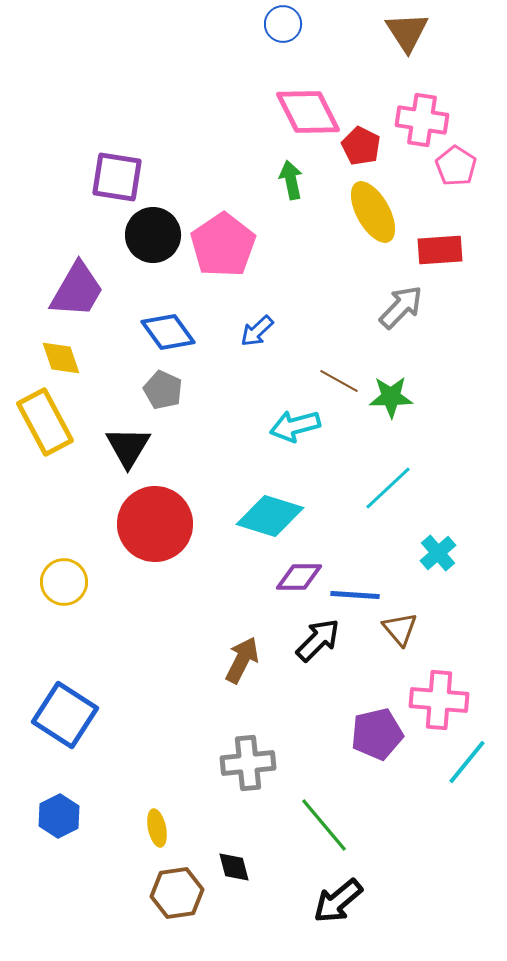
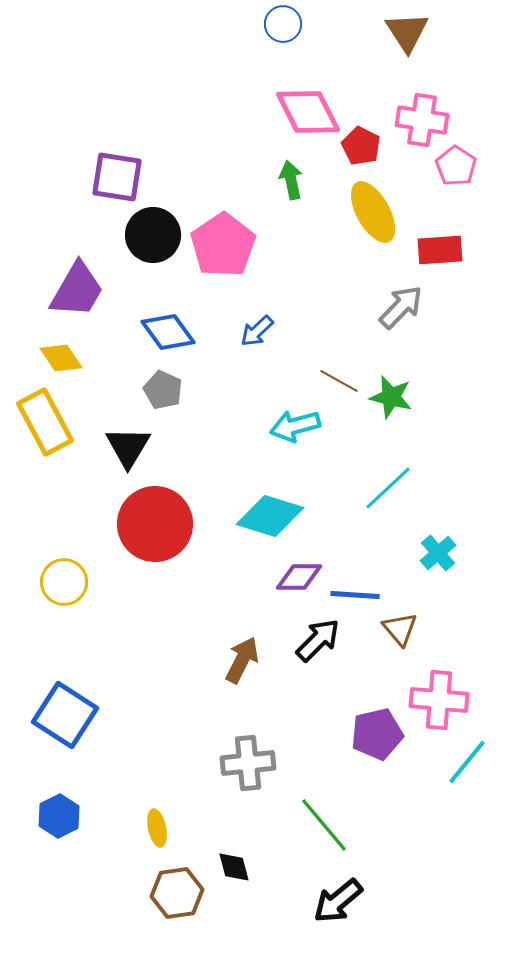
yellow diamond at (61, 358): rotated 15 degrees counterclockwise
green star at (391, 397): rotated 15 degrees clockwise
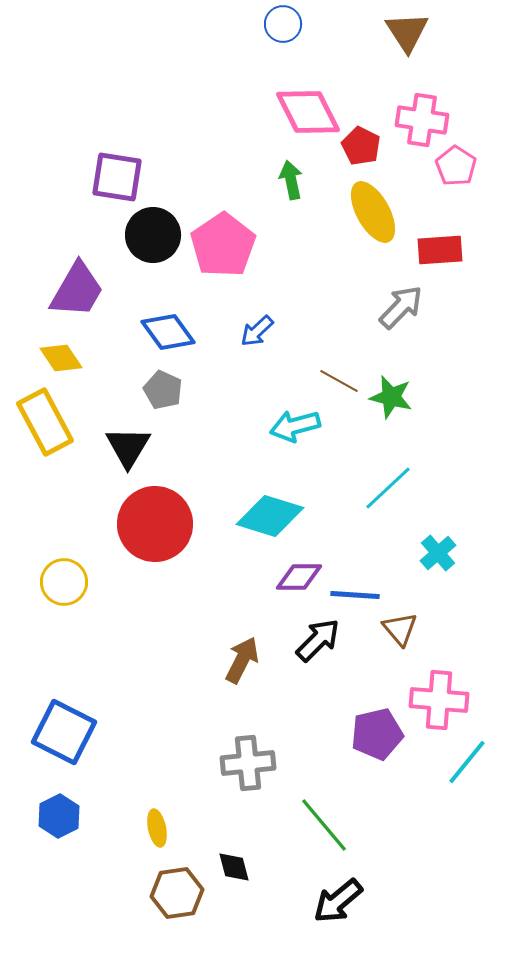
blue square at (65, 715): moved 1 px left, 17 px down; rotated 6 degrees counterclockwise
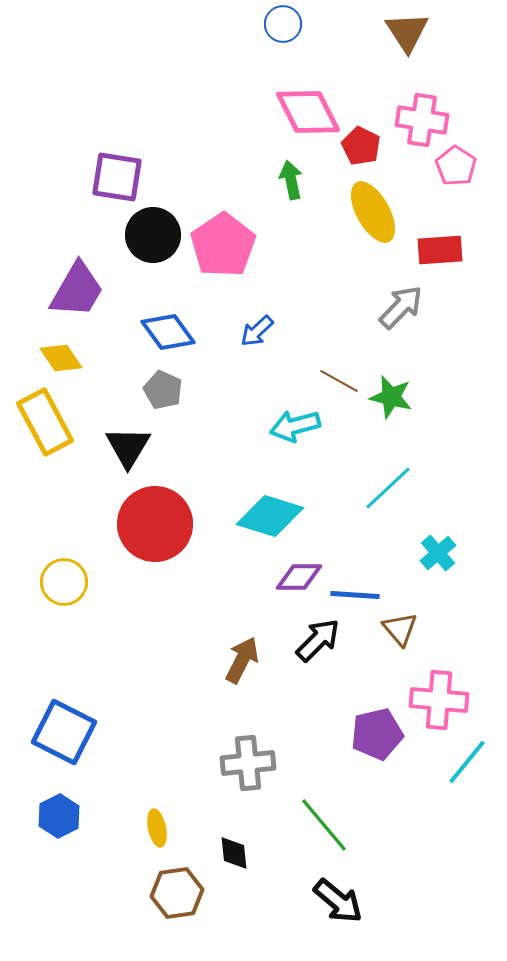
black diamond at (234, 867): moved 14 px up; rotated 9 degrees clockwise
black arrow at (338, 901): rotated 100 degrees counterclockwise
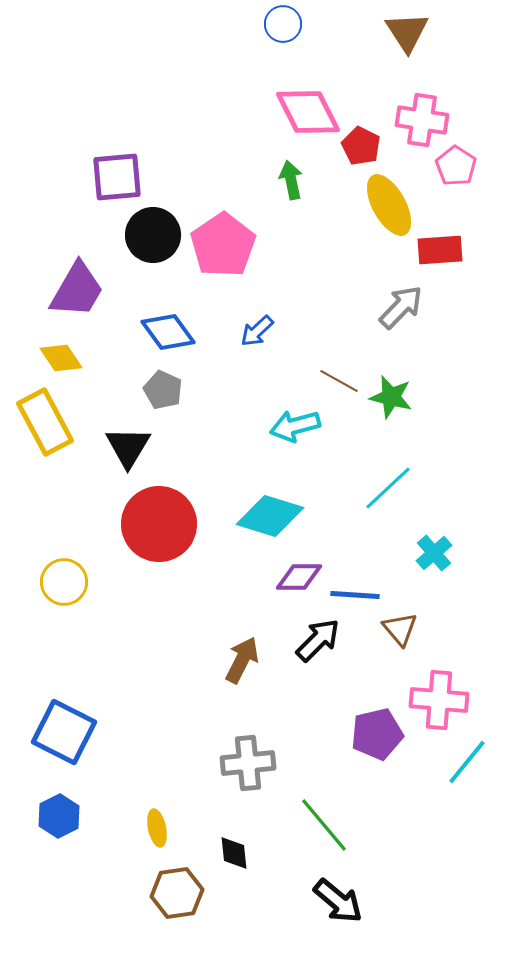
purple square at (117, 177): rotated 14 degrees counterclockwise
yellow ellipse at (373, 212): moved 16 px right, 7 px up
red circle at (155, 524): moved 4 px right
cyan cross at (438, 553): moved 4 px left
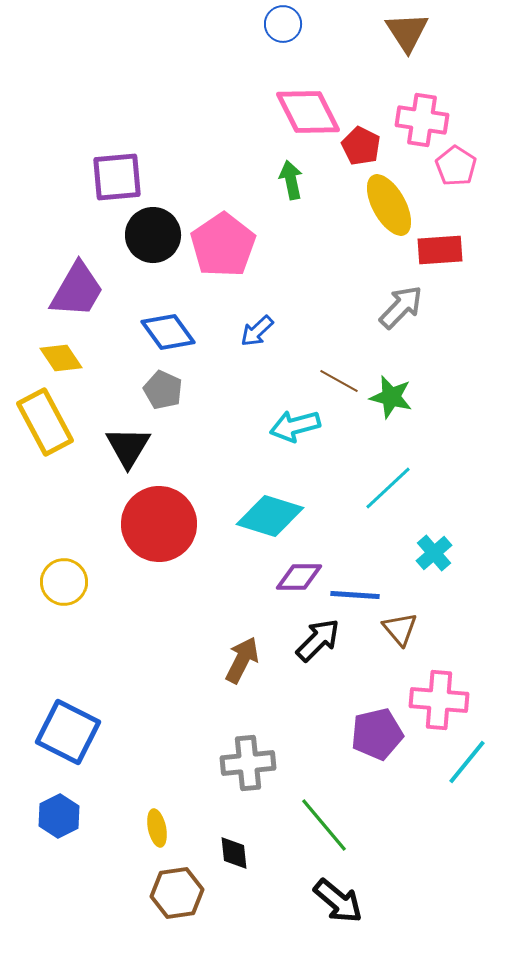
blue square at (64, 732): moved 4 px right
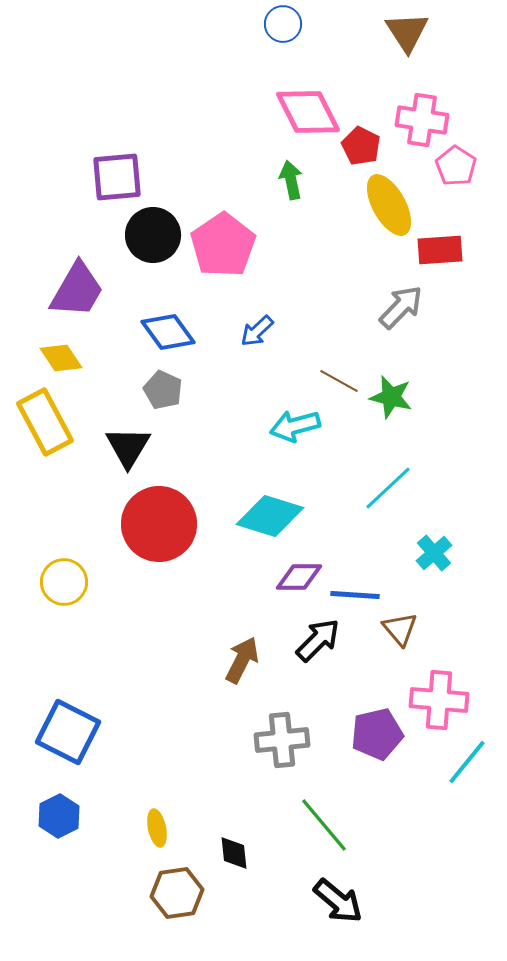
gray cross at (248, 763): moved 34 px right, 23 px up
